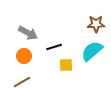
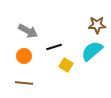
brown star: moved 1 px right, 1 px down
gray arrow: moved 2 px up
yellow square: rotated 32 degrees clockwise
brown line: moved 2 px right, 1 px down; rotated 36 degrees clockwise
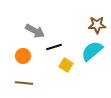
gray arrow: moved 7 px right
orange circle: moved 1 px left
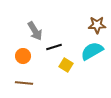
gray arrow: rotated 30 degrees clockwise
cyan semicircle: rotated 10 degrees clockwise
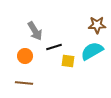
orange circle: moved 2 px right
yellow square: moved 2 px right, 4 px up; rotated 24 degrees counterclockwise
